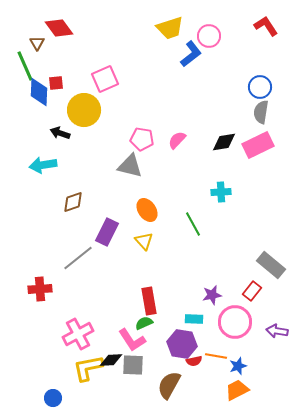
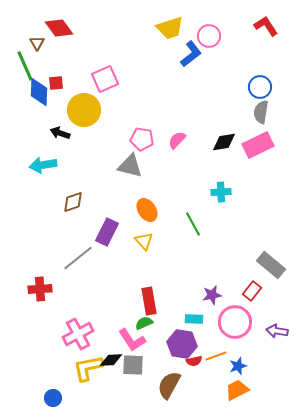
orange line at (216, 356): rotated 30 degrees counterclockwise
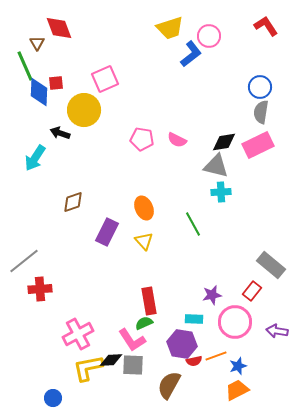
red diamond at (59, 28): rotated 16 degrees clockwise
pink semicircle at (177, 140): rotated 108 degrees counterclockwise
cyan arrow at (43, 165): moved 8 px left, 7 px up; rotated 48 degrees counterclockwise
gray triangle at (130, 166): moved 86 px right
orange ellipse at (147, 210): moved 3 px left, 2 px up; rotated 10 degrees clockwise
gray line at (78, 258): moved 54 px left, 3 px down
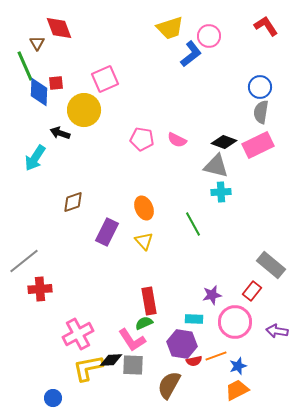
black diamond at (224, 142): rotated 30 degrees clockwise
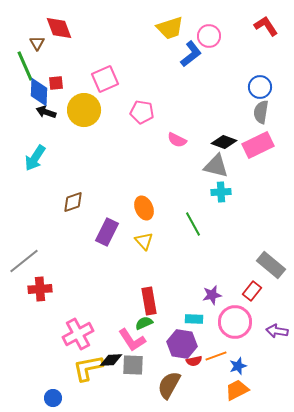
black arrow at (60, 133): moved 14 px left, 21 px up
pink pentagon at (142, 139): moved 27 px up
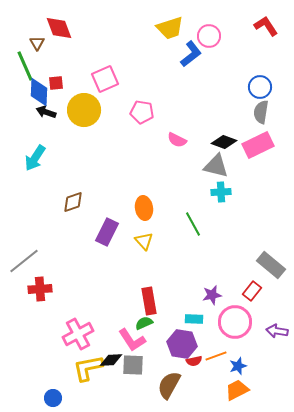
orange ellipse at (144, 208): rotated 15 degrees clockwise
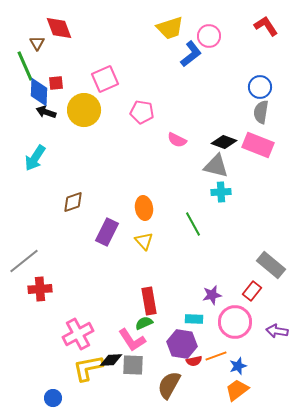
pink rectangle at (258, 145): rotated 48 degrees clockwise
orange trapezoid at (237, 390): rotated 10 degrees counterclockwise
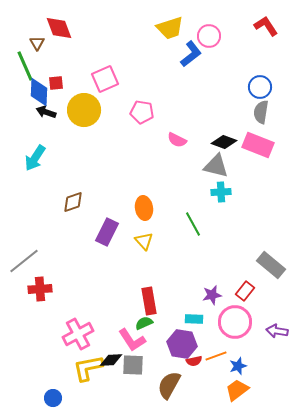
red rectangle at (252, 291): moved 7 px left
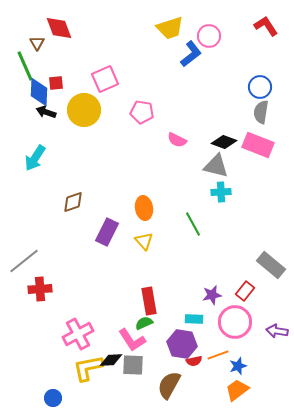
orange line at (216, 356): moved 2 px right, 1 px up
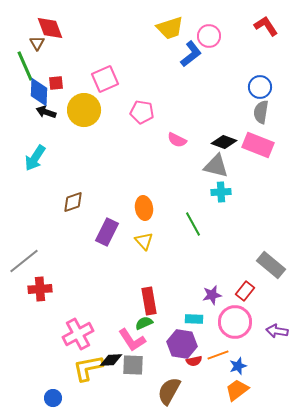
red diamond at (59, 28): moved 9 px left
brown semicircle at (169, 385): moved 6 px down
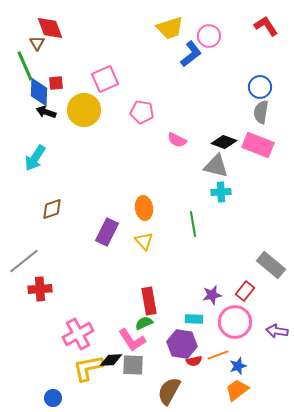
brown diamond at (73, 202): moved 21 px left, 7 px down
green line at (193, 224): rotated 20 degrees clockwise
